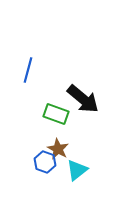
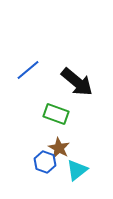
blue line: rotated 35 degrees clockwise
black arrow: moved 6 px left, 17 px up
brown star: moved 1 px right, 1 px up
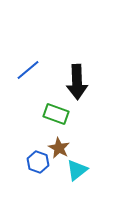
black arrow: rotated 48 degrees clockwise
blue hexagon: moved 7 px left
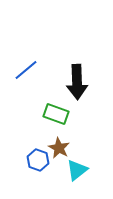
blue line: moved 2 px left
blue hexagon: moved 2 px up
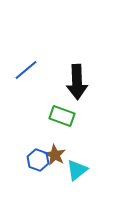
green rectangle: moved 6 px right, 2 px down
brown star: moved 4 px left, 7 px down
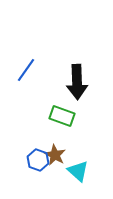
blue line: rotated 15 degrees counterclockwise
cyan triangle: moved 1 px right, 1 px down; rotated 40 degrees counterclockwise
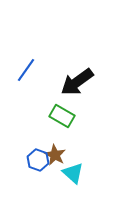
black arrow: rotated 56 degrees clockwise
green rectangle: rotated 10 degrees clockwise
cyan triangle: moved 5 px left, 2 px down
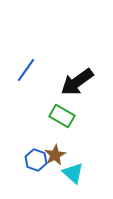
brown star: rotated 15 degrees clockwise
blue hexagon: moved 2 px left
